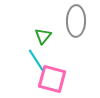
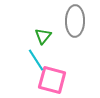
gray ellipse: moved 1 px left
pink square: moved 1 px down
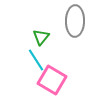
green triangle: moved 2 px left, 1 px down
pink square: rotated 16 degrees clockwise
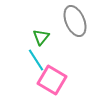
gray ellipse: rotated 24 degrees counterclockwise
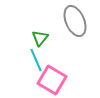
green triangle: moved 1 px left, 1 px down
cyan line: rotated 10 degrees clockwise
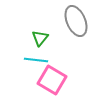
gray ellipse: moved 1 px right
cyan line: rotated 60 degrees counterclockwise
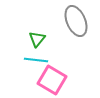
green triangle: moved 3 px left, 1 px down
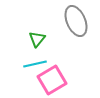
cyan line: moved 1 px left, 4 px down; rotated 20 degrees counterclockwise
pink square: rotated 28 degrees clockwise
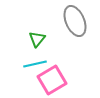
gray ellipse: moved 1 px left
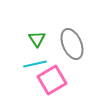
gray ellipse: moved 3 px left, 23 px down
green triangle: rotated 12 degrees counterclockwise
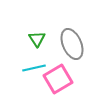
cyan line: moved 1 px left, 4 px down
pink square: moved 6 px right, 1 px up
